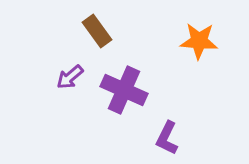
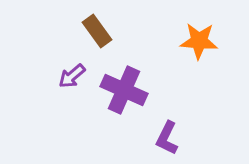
purple arrow: moved 2 px right, 1 px up
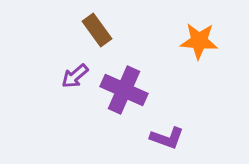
brown rectangle: moved 1 px up
purple arrow: moved 3 px right
purple L-shape: rotated 96 degrees counterclockwise
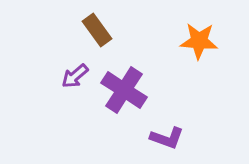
purple cross: rotated 9 degrees clockwise
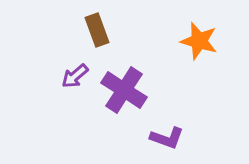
brown rectangle: rotated 16 degrees clockwise
orange star: rotated 12 degrees clockwise
